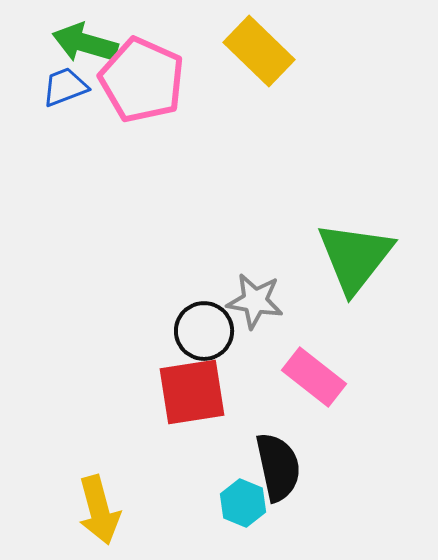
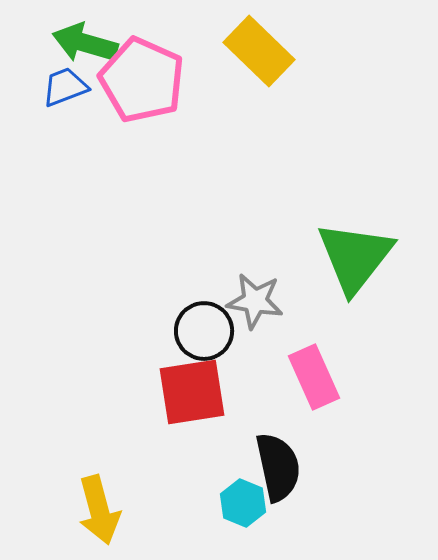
pink rectangle: rotated 28 degrees clockwise
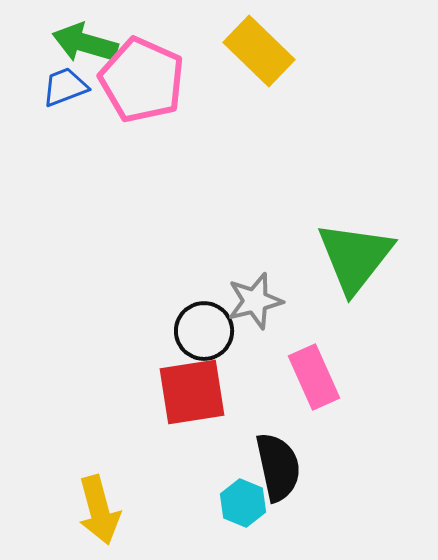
gray star: rotated 24 degrees counterclockwise
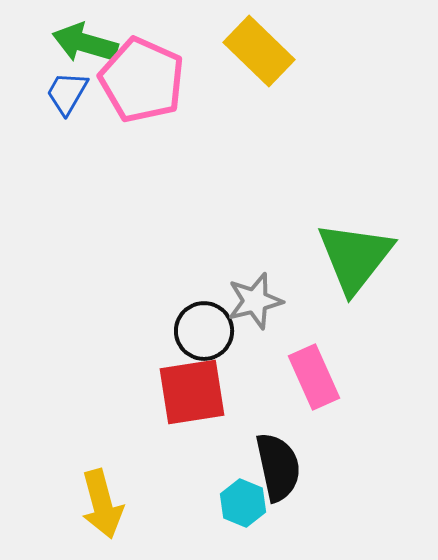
blue trapezoid: moved 2 px right, 6 px down; rotated 39 degrees counterclockwise
yellow arrow: moved 3 px right, 6 px up
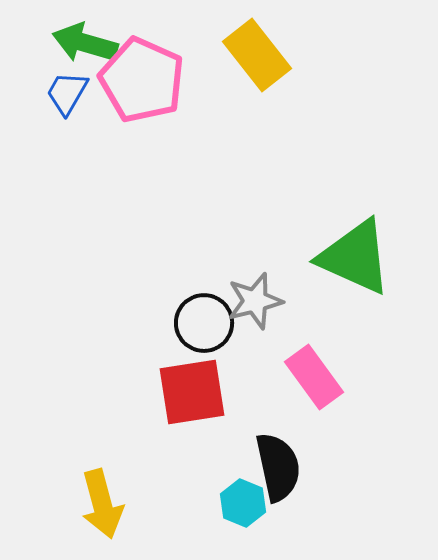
yellow rectangle: moved 2 px left, 4 px down; rotated 8 degrees clockwise
green triangle: rotated 44 degrees counterclockwise
black circle: moved 8 px up
pink rectangle: rotated 12 degrees counterclockwise
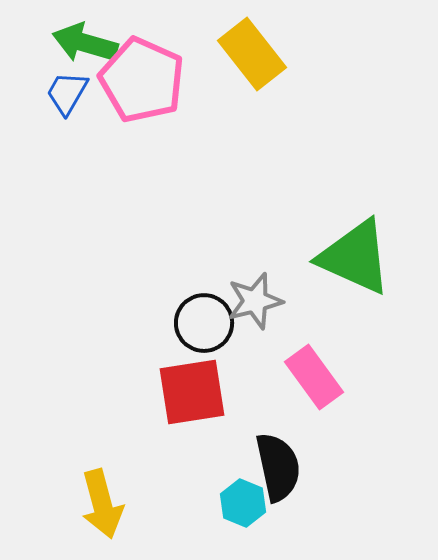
yellow rectangle: moved 5 px left, 1 px up
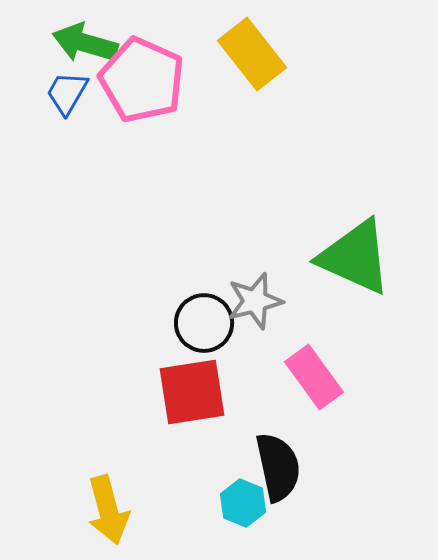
yellow arrow: moved 6 px right, 6 px down
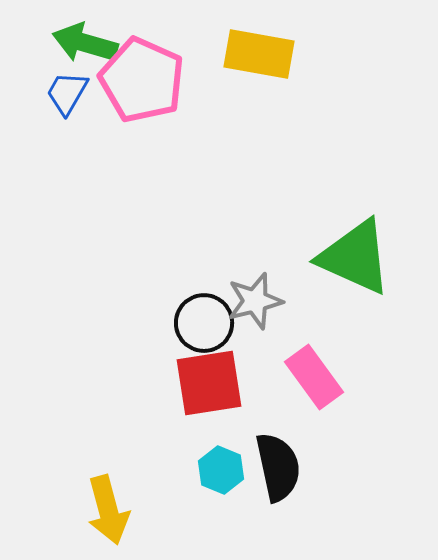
yellow rectangle: moved 7 px right; rotated 42 degrees counterclockwise
red square: moved 17 px right, 9 px up
cyan hexagon: moved 22 px left, 33 px up
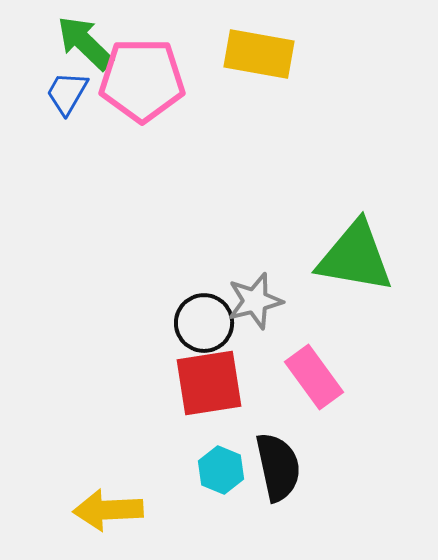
green arrow: rotated 28 degrees clockwise
pink pentagon: rotated 24 degrees counterclockwise
green triangle: rotated 14 degrees counterclockwise
yellow arrow: rotated 102 degrees clockwise
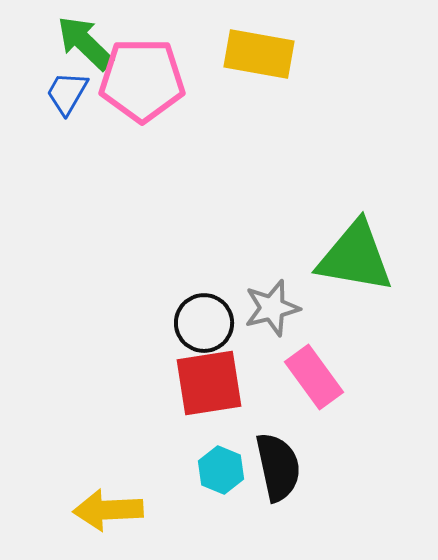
gray star: moved 17 px right, 7 px down
